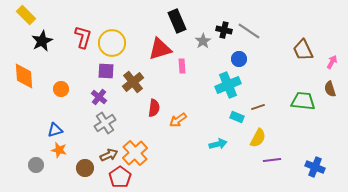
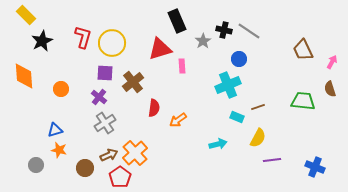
purple square: moved 1 px left, 2 px down
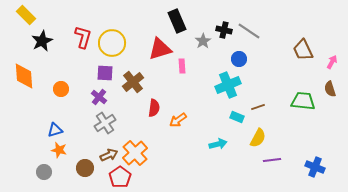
gray circle: moved 8 px right, 7 px down
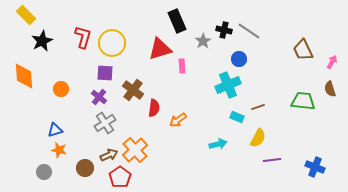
brown cross: moved 8 px down; rotated 15 degrees counterclockwise
orange cross: moved 3 px up
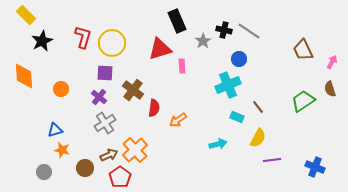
green trapezoid: rotated 40 degrees counterclockwise
brown line: rotated 72 degrees clockwise
orange star: moved 3 px right
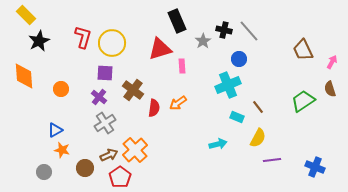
gray line: rotated 15 degrees clockwise
black star: moved 3 px left
orange arrow: moved 17 px up
blue triangle: rotated 14 degrees counterclockwise
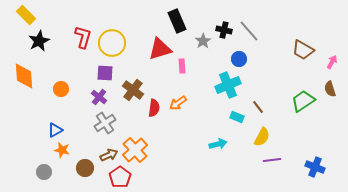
brown trapezoid: rotated 35 degrees counterclockwise
yellow semicircle: moved 4 px right, 1 px up
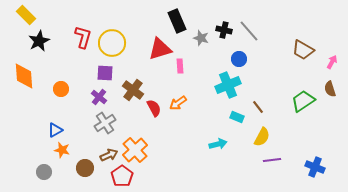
gray star: moved 2 px left, 3 px up; rotated 21 degrees counterclockwise
pink rectangle: moved 2 px left
red semicircle: rotated 36 degrees counterclockwise
red pentagon: moved 2 px right, 1 px up
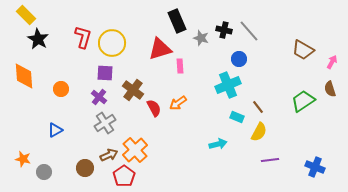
black star: moved 1 px left, 2 px up; rotated 15 degrees counterclockwise
yellow semicircle: moved 3 px left, 5 px up
orange star: moved 39 px left, 9 px down
purple line: moved 2 px left
red pentagon: moved 2 px right
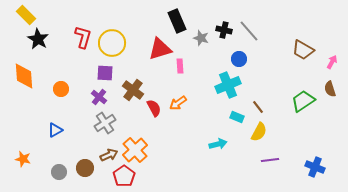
gray circle: moved 15 px right
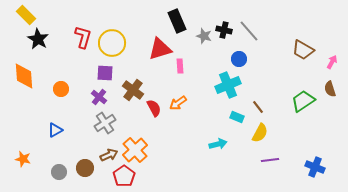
gray star: moved 3 px right, 2 px up
yellow semicircle: moved 1 px right, 1 px down
